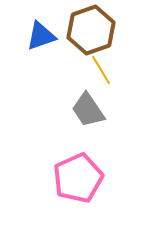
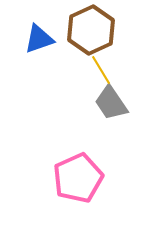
brown hexagon: rotated 6 degrees counterclockwise
blue triangle: moved 2 px left, 3 px down
gray trapezoid: moved 23 px right, 7 px up
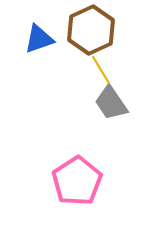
pink pentagon: moved 1 px left, 3 px down; rotated 9 degrees counterclockwise
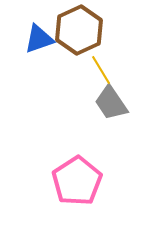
brown hexagon: moved 12 px left
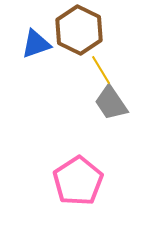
brown hexagon: rotated 9 degrees counterclockwise
blue triangle: moved 3 px left, 5 px down
pink pentagon: moved 1 px right
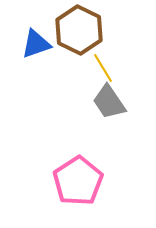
yellow line: moved 2 px right, 2 px up
gray trapezoid: moved 2 px left, 1 px up
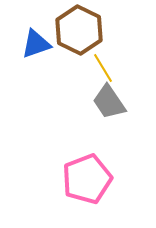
pink pentagon: moved 9 px right, 2 px up; rotated 12 degrees clockwise
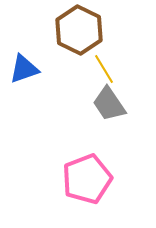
blue triangle: moved 12 px left, 25 px down
yellow line: moved 1 px right, 1 px down
gray trapezoid: moved 2 px down
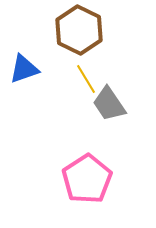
yellow line: moved 18 px left, 10 px down
pink pentagon: rotated 12 degrees counterclockwise
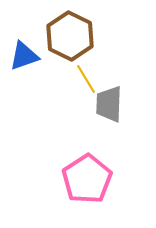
brown hexagon: moved 9 px left, 6 px down
blue triangle: moved 13 px up
gray trapezoid: rotated 36 degrees clockwise
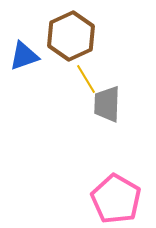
brown hexagon: moved 1 px right; rotated 9 degrees clockwise
gray trapezoid: moved 2 px left
pink pentagon: moved 29 px right, 20 px down; rotated 9 degrees counterclockwise
